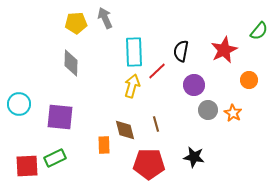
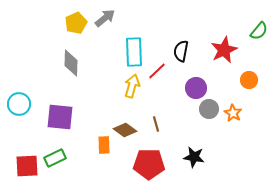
gray arrow: rotated 75 degrees clockwise
yellow pentagon: rotated 20 degrees counterclockwise
purple circle: moved 2 px right, 3 px down
gray circle: moved 1 px right, 1 px up
brown diamond: rotated 40 degrees counterclockwise
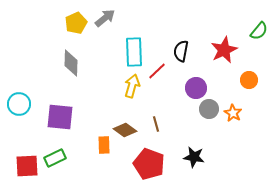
red pentagon: rotated 20 degrees clockwise
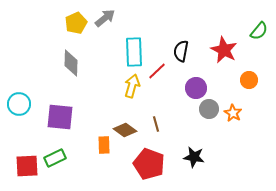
red star: rotated 20 degrees counterclockwise
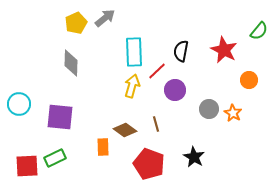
purple circle: moved 21 px left, 2 px down
orange rectangle: moved 1 px left, 2 px down
black star: rotated 20 degrees clockwise
